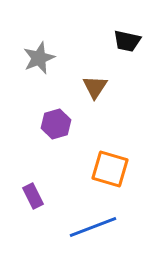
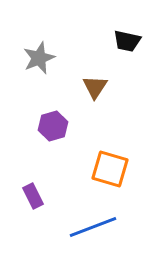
purple hexagon: moved 3 px left, 2 px down
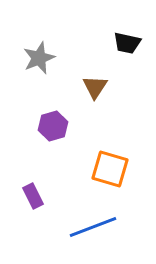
black trapezoid: moved 2 px down
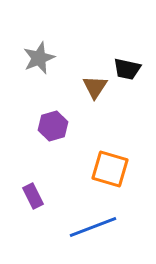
black trapezoid: moved 26 px down
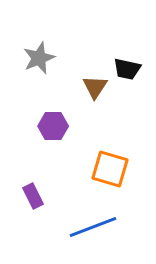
purple hexagon: rotated 16 degrees clockwise
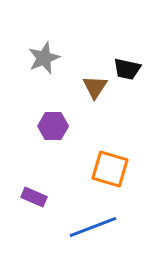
gray star: moved 5 px right
purple rectangle: moved 1 px right, 1 px down; rotated 40 degrees counterclockwise
